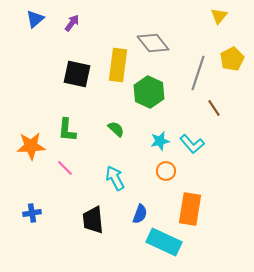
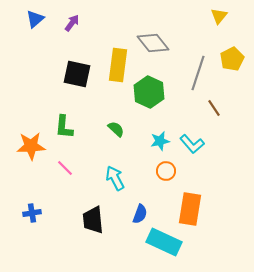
green L-shape: moved 3 px left, 3 px up
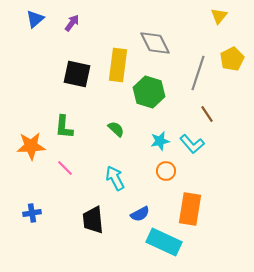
gray diamond: moved 2 px right; rotated 12 degrees clockwise
green hexagon: rotated 8 degrees counterclockwise
brown line: moved 7 px left, 6 px down
blue semicircle: rotated 42 degrees clockwise
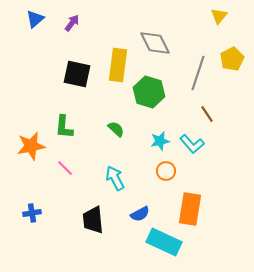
orange star: rotated 8 degrees counterclockwise
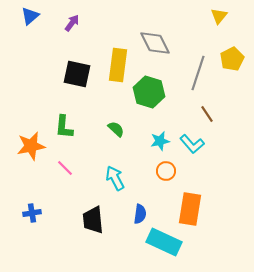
blue triangle: moved 5 px left, 3 px up
blue semicircle: rotated 54 degrees counterclockwise
